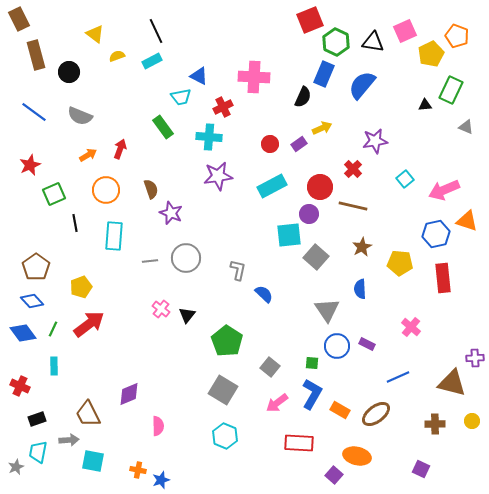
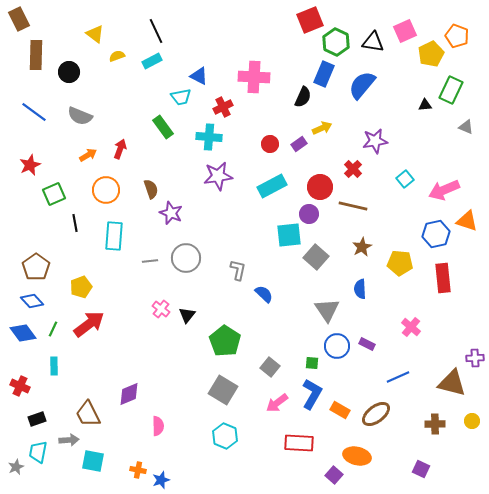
brown rectangle at (36, 55): rotated 16 degrees clockwise
green pentagon at (227, 341): moved 2 px left
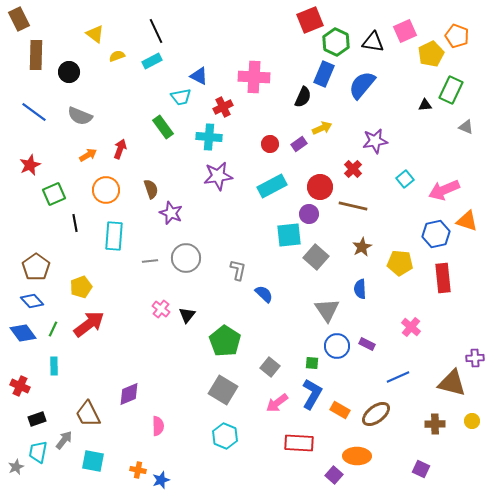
gray arrow at (69, 440): moved 5 px left; rotated 48 degrees counterclockwise
orange ellipse at (357, 456): rotated 12 degrees counterclockwise
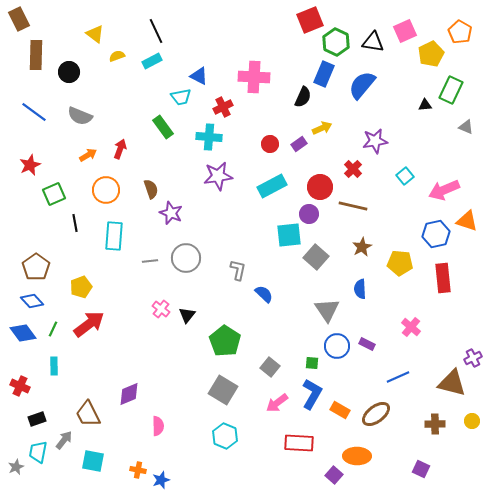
orange pentagon at (457, 36): moved 3 px right, 4 px up; rotated 10 degrees clockwise
cyan square at (405, 179): moved 3 px up
purple cross at (475, 358): moved 2 px left; rotated 24 degrees counterclockwise
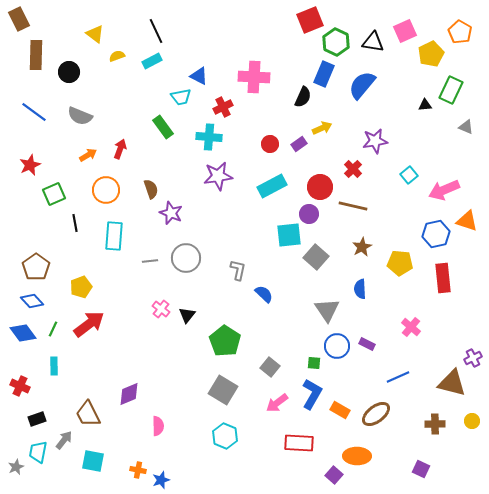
cyan square at (405, 176): moved 4 px right, 1 px up
green square at (312, 363): moved 2 px right
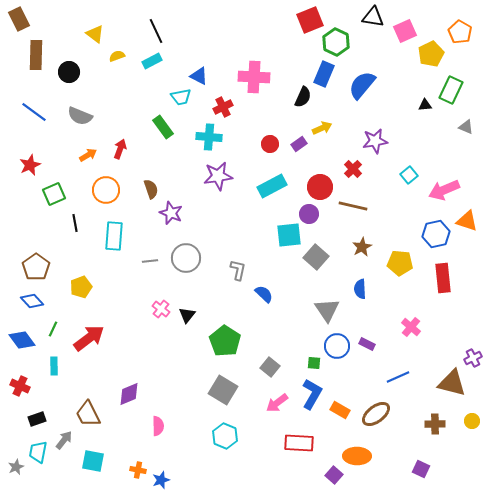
black triangle at (373, 42): moved 25 px up
red arrow at (89, 324): moved 14 px down
blue diamond at (23, 333): moved 1 px left, 7 px down
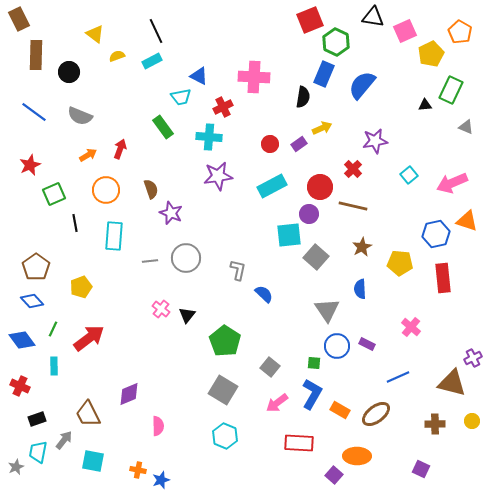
black semicircle at (303, 97): rotated 15 degrees counterclockwise
pink arrow at (444, 190): moved 8 px right, 7 px up
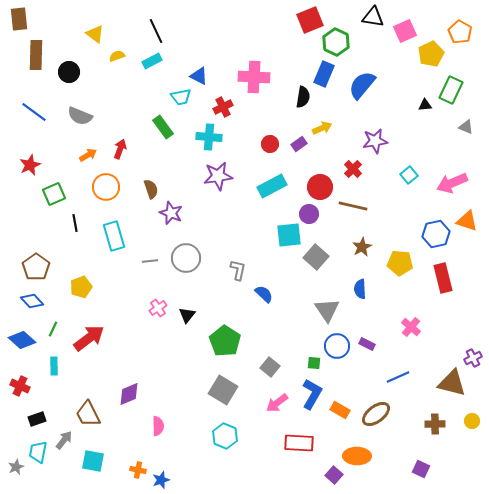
brown rectangle at (19, 19): rotated 20 degrees clockwise
orange circle at (106, 190): moved 3 px up
cyan rectangle at (114, 236): rotated 20 degrees counterclockwise
red rectangle at (443, 278): rotated 8 degrees counterclockwise
pink cross at (161, 309): moved 3 px left, 1 px up; rotated 18 degrees clockwise
blue diamond at (22, 340): rotated 12 degrees counterclockwise
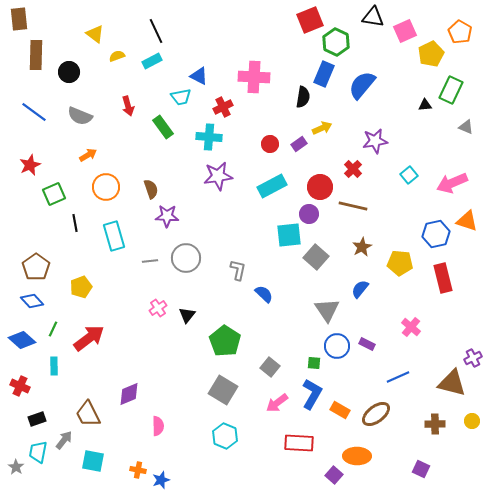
red arrow at (120, 149): moved 8 px right, 43 px up; rotated 144 degrees clockwise
purple star at (171, 213): moved 4 px left, 3 px down; rotated 20 degrees counterclockwise
blue semicircle at (360, 289): rotated 42 degrees clockwise
gray star at (16, 467): rotated 14 degrees counterclockwise
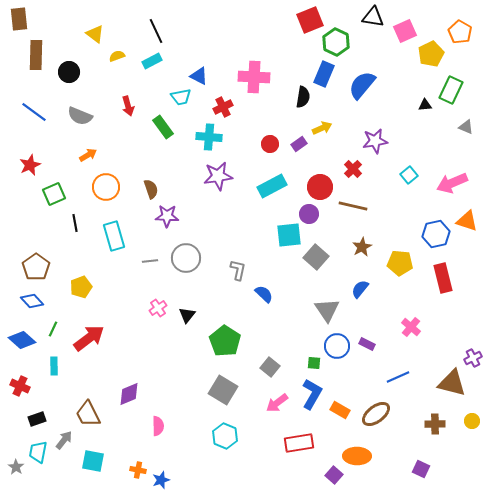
red rectangle at (299, 443): rotated 12 degrees counterclockwise
